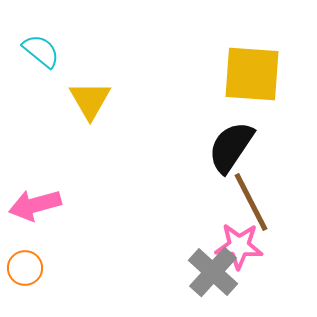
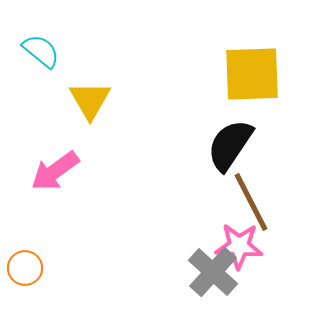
yellow square: rotated 6 degrees counterclockwise
black semicircle: moved 1 px left, 2 px up
pink arrow: moved 20 px right, 34 px up; rotated 21 degrees counterclockwise
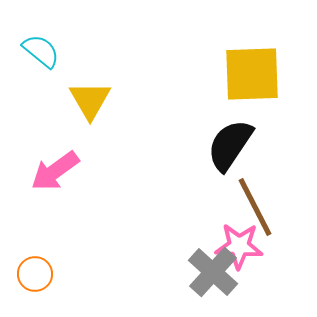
brown line: moved 4 px right, 5 px down
orange circle: moved 10 px right, 6 px down
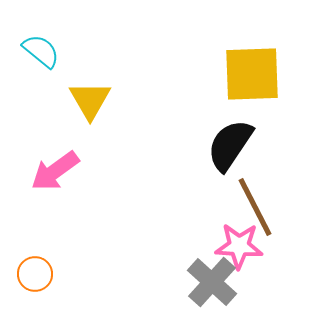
gray cross: moved 1 px left, 10 px down
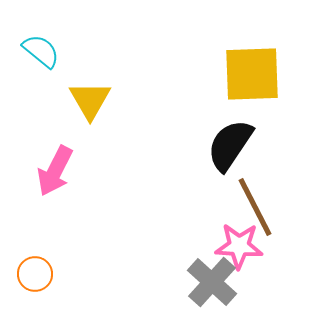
pink arrow: rotated 27 degrees counterclockwise
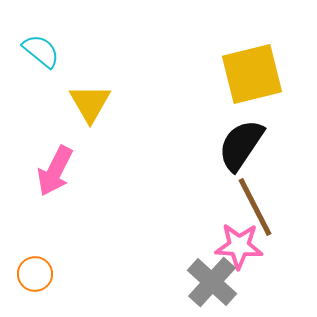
yellow square: rotated 12 degrees counterclockwise
yellow triangle: moved 3 px down
black semicircle: moved 11 px right
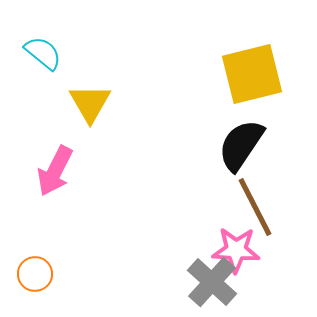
cyan semicircle: moved 2 px right, 2 px down
pink star: moved 3 px left, 4 px down
